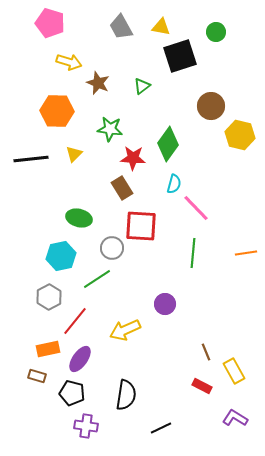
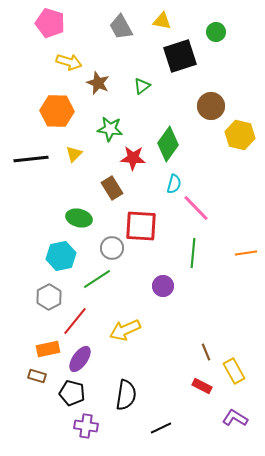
yellow triangle at (161, 27): moved 1 px right, 6 px up
brown rectangle at (122, 188): moved 10 px left
purple circle at (165, 304): moved 2 px left, 18 px up
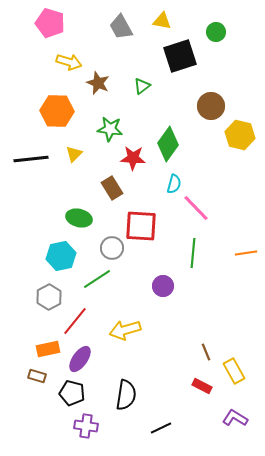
yellow arrow at (125, 330): rotated 8 degrees clockwise
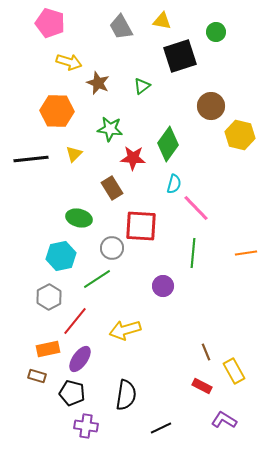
purple L-shape at (235, 418): moved 11 px left, 2 px down
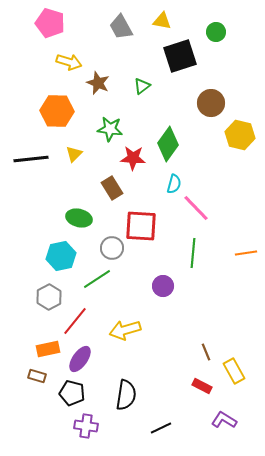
brown circle at (211, 106): moved 3 px up
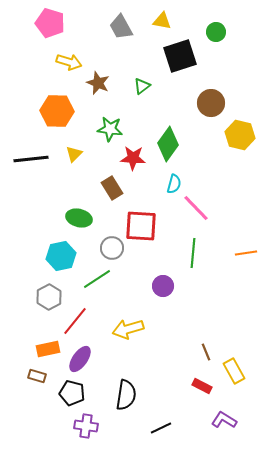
yellow arrow at (125, 330): moved 3 px right, 1 px up
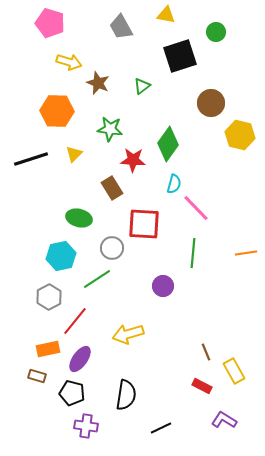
yellow triangle at (162, 21): moved 4 px right, 6 px up
red star at (133, 158): moved 2 px down
black line at (31, 159): rotated 12 degrees counterclockwise
red square at (141, 226): moved 3 px right, 2 px up
yellow arrow at (128, 329): moved 5 px down
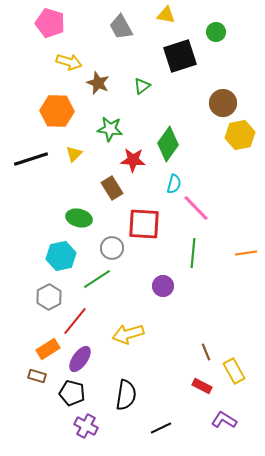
brown circle at (211, 103): moved 12 px right
yellow hexagon at (240, 135): rotated 24 degrees counterclockwise
orange rectangle at (48, 349): rotated 20 degrees counterclockwise
purple cross at (86, 426): rotated 20 degrees clockwise
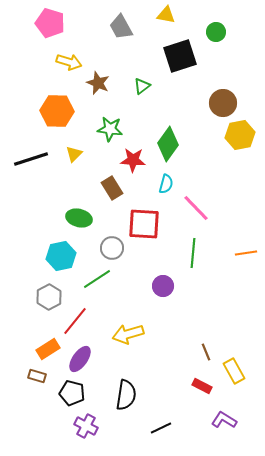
cyan semicircle at (174, 184): moved 8 px left
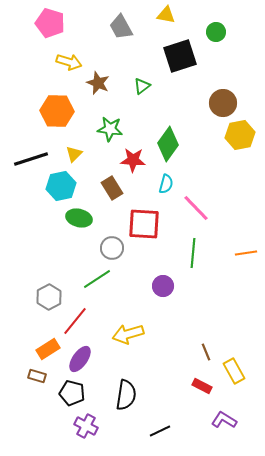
cyan hexagon at (61, 256): moved 70 px up
black line at (161, 428): moved 1 px left, 3 px down
